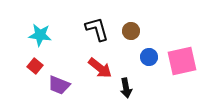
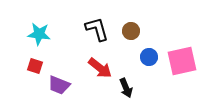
cyan star: moved 1 px left, 1 px up
red square: rotated 21 degrees counterclockwise
black arrow: rotated 12 degrees counterclockwise
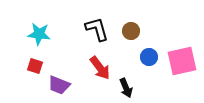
red arrow: rotated 15 degrees clockwise
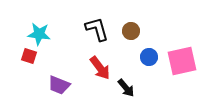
red square: moved 6 px left, 10 px up
black arrow: rotated 18 degrees counterclockwise
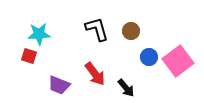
cyan star: rotated 10 degrees counterclockwise
pink square: moved 4 px left; rotated 24 degrees counterclockwise
red arrow: moved 5 px left, 6 px down
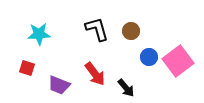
red square: moved 2 px left, 12 px down
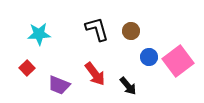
red square: rotated 28 degrees clockwise
black arrow: moved 2 px right, 2 px up
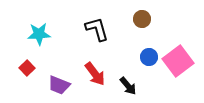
brown circle: moved 11 px right, 12 px up
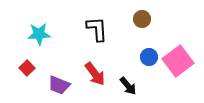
black L-shape: rotated 12 degrees clockwise
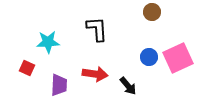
brown circle: moved 10 px right, 7 px up
cyan star: moved 9 px right, 8 px down
pink square: moved 3 px up; rotated 12 degrees clockwise
red square: rotated 21 degrees counterclockwise
red arrow: rotated 45 degrees counterclockwise
purple trapezoid: rotated 110 degrees counterclockwise
